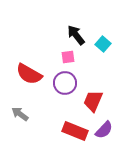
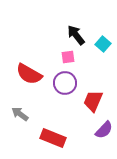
red rectangle: moved 22 px left, 7 px down
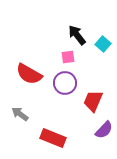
black arrow: moved 1 px right
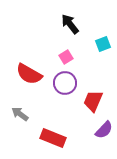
black arrow: moved 7 px left, 11 px up
cyan square: rotated 28 degrees clockwise
pink square: moved 2 px left; rotated 24 degrees counterclockwise
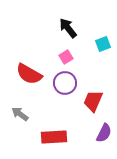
black arrow: moved 2 px left, 4 px down
purple semicircle: moved 3 px down; rotated 18 degrees counterclockwise
red rectangle: moved 1 px right, 1 px up; rotated 25 degrees counterclockwise
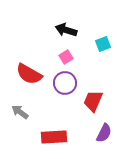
black arrow: moved 2 px left, 2 px down; rotated 35 degrees counterclockwise
gray arrow: moved 2 px up
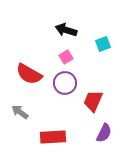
red rectangle: moved 1 px left
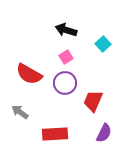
cyan square: rotated 21 degrees counterclockwise
red rectangle: moved 2 px right, 3 px up
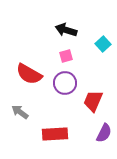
pink square: moved 1 px up; rotated 16 degrees clockwise
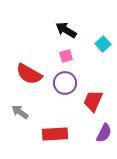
black arrow: rotated 15 degrees clockwise
